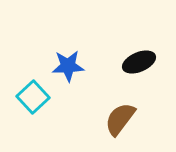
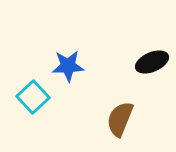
black ellipse: moved 13 px right
brown semicircle: rotated 15 degrees counterclockwise
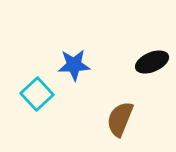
blue star: moved 6 px right, 1 px up
cyan square: moved 4 px right, 3 px up
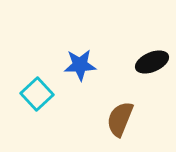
blue star: moved 6 px right
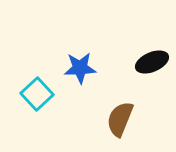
blue star: moved 3 px down
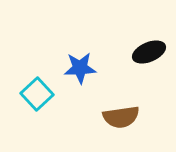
black ellipse: moved 3 px left, 10 px up
brown semicircle: moved 1 px right, 2 px up; rotated 120 degrees counterclockwise
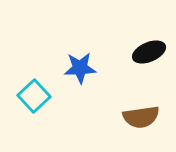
cyan square: moved 3 px left, 2 px down
brown semicircle: moved 20 px right
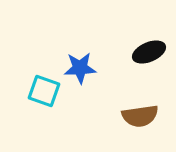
cyan square: moved 10 px right, 5 px up; rotated 28 degrees counterclockwise
brown semicircle: moved 1 px left, 1 px up
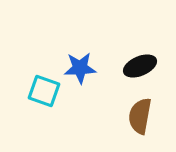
black ellipse: moved 9 px left, 14 px down
brown semicircle: rotated 108 degrees clockwise
